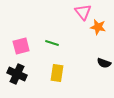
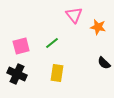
pink triangle: moved 9 px left, 3 px down
green line: rotated 56 degrees counterclockwise
black semicircle: rotated 24 degrees clockwise
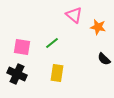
pink triangle: rotated 12 degrees counterclockwise
pink square: moved 1 px right, 1 px down; rotated 24 degrees clockwise
black semicircle: moved 4 px up
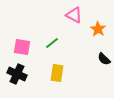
pink triangle: rotated 12 degrees counterclockwise
orange star: moved 2 px down; rotated 21 degrees clockwise
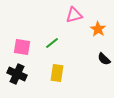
pink triangle: rotated 42 degrees counterclockwise
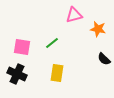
orange star: rotated 21 degrees counterclockwise
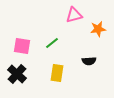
orange star: rotated 21 degrees counterclockwise
pink square: moved 1 px up
black semicircle: moved 15 px left, 2 px down; rotated 48 degrees counterclockwise
black cross: rotated 18 degrees clockwise
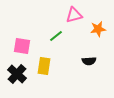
green line: moved 4 px right, 7 px up
yellow rectangle: moved 13 px left, 7 px up
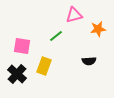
yellow rectangle: rotated 12 degrees clockwise
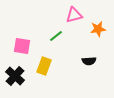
black cross: moved 2 px left, 2 px down
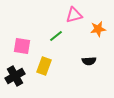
black cross: rotated 18 degrees clockwise
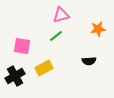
pink triangle: moved 13 px left
yellow rectangle: moved 2 px down; rotated 42 degrees clockwise
